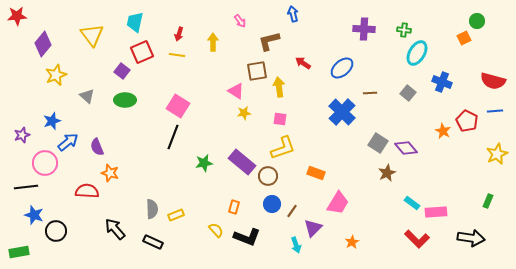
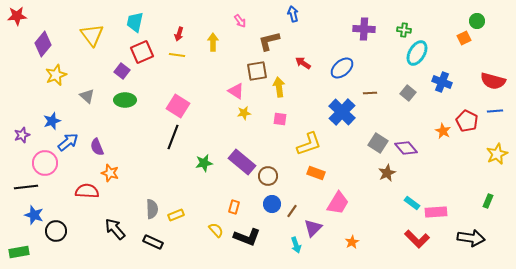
yellow L-shape at (283, 148): moved 26 px right, 4 px up
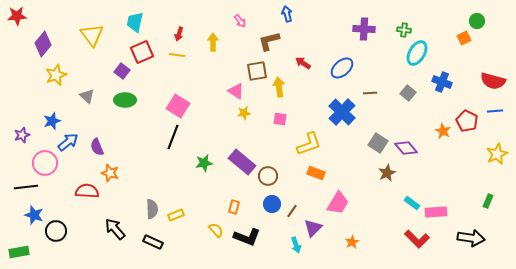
blue arrow at (293, 14): moved 6 px left
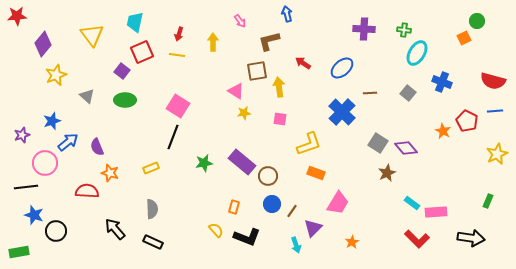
yellow rectangle at (176, 215): moved 25 px left, 47 px up
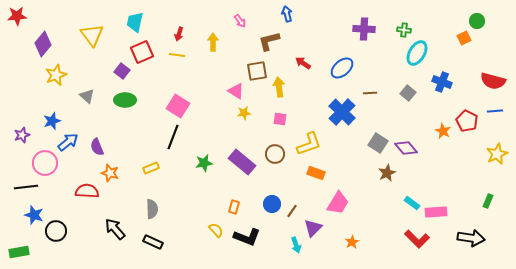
brown circle at (268, 176): moved 7 px right, 22 px up
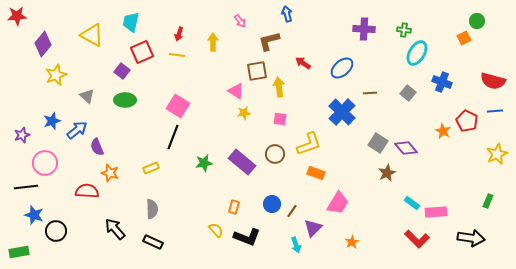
cyan trapezoid at (135, 22): moved 4 px left
yellow triangle at (92, 35): rotated 25 degrees counterclockwise
blue arrow at (68, 142): moved 9 px right, 12 px up
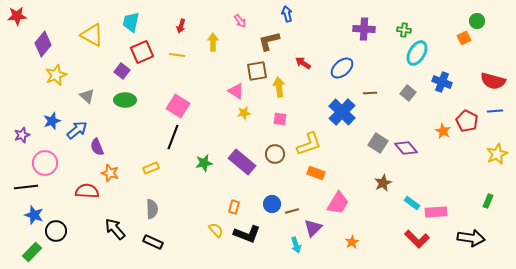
red arrow at (179, 34): moved 2 px right, 8 px up
brown star at (387, 173): moved 4 px left, 10 px down
brown line at (292, 211): rotated 40 degrees clockwise
black L-shape at (247, 237): moved 3 px up
green rectangle at (19, 252): moved 13 px right; rotated 36 degrees counterclockwise
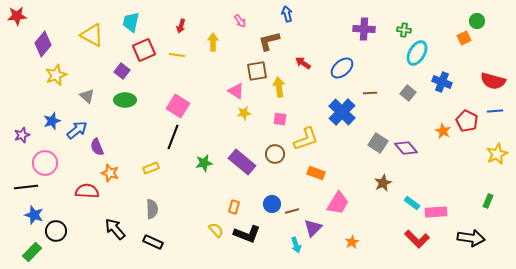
red square at (142, 52): moved 2 px right, 2 px up
yellow L-shape at (309, 144): moved 3 px left, 5 px up
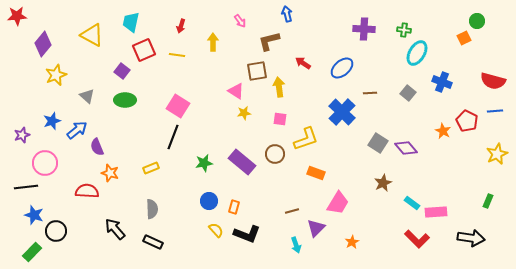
blue circle at (272, 204): moved 63 px left, 3 px up
purple triangle at (313, 228): moved 3 px right
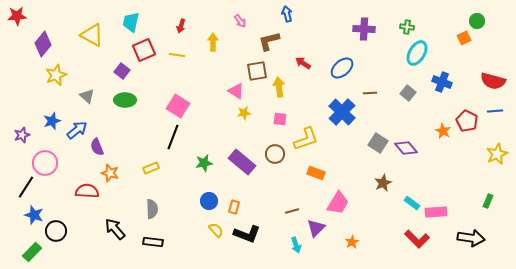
green cross at (404, 30): moved 3 px right, 3 px up
black line at (26, 187): rotated 50 degrees counterclockwise
black rectangle at (153, 242): rotated 18 degrees counterclockwise
